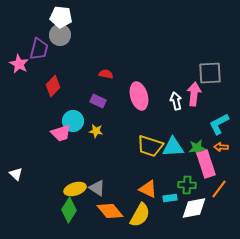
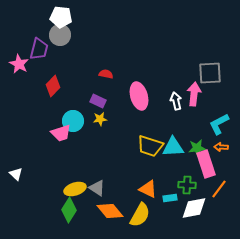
yellow star: moved 4 px right, 12 px up; rotated 16 degrees counterclockwise
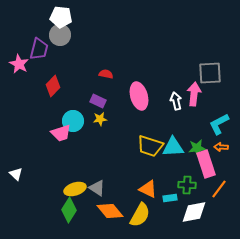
white diamond: moved 4 px down
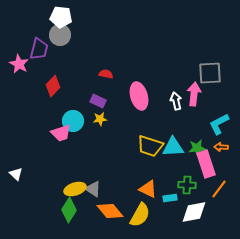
gray triangle: moved 4 px left, 1 px down
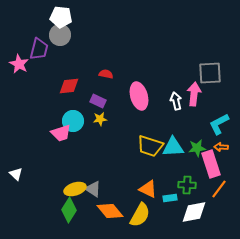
red diamond: moved 16 px right; rotated 40 degrees clockwise
pink rectangle: moved 5 px right
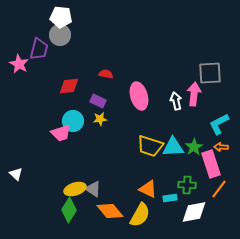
green star: moved 3 px left, 1 px up; rotated 24 degrees counterclockwise
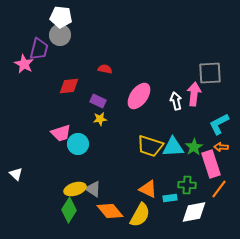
pink star: moved 5 px right
red semicircle: moved 1 px left, 5 px up
pink ellipse: rotated 52 degrees clockwise
cyan circle: moved 5 px right, 23 px down
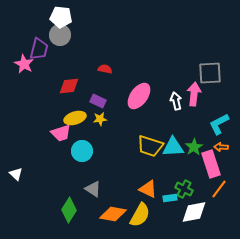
cyan circle: moved 4 px right, 7 px down
green cross: moved 3 px left, 4 px down; rotated 24 degrees clockwise
yellow ellipse: moved 71 px up
orange diamond: moved 3 px right, 3 px down; rotated 40 degrees counterclockwise
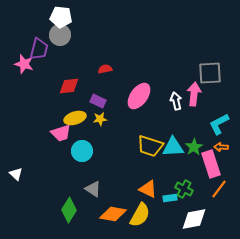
pink star: rotated 12 degrees counterclockwise
red semicircle: rotated 24 degrees counterclockwise
white diamond: moved 7 px down
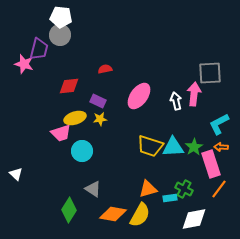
orange triangle: rotated 42 degrees counterclockwise
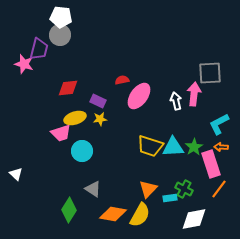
red semicircle: moved 17 px right, 11 px down
red diamond: moved 1 px left, 2 px down
orange triangle: rotated 30 degrees counterclockwise
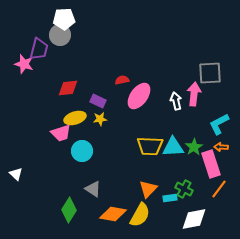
white pentagon: moved 3 px right, 2 px down; rotated 10 degrees counterclockwise
yellow trapezoid: rotated 16 degrees counterclockwise
